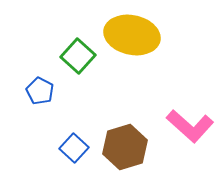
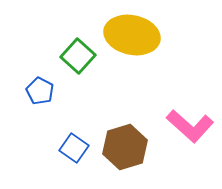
blue square: rotated 8 degrees counterclockwise
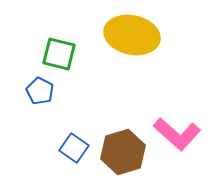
green square: moved 19 px left, 2 px up; rotated 28 degrees counterclockwise
pink L-shape: moved 13 px left, 8 px down
brown hexagon: moved 2 px left, 5 px down
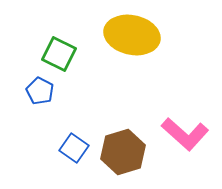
green square: rotated 12 degrees clockwise
pink L-shape: moved 8 px right
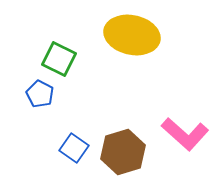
green square: moved 5 px down
blue pentagon: moved 3 px down
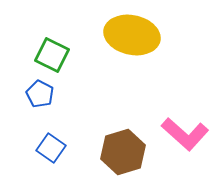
green square: moved 7 px left, 4 px up
blue square: moved 23 px left
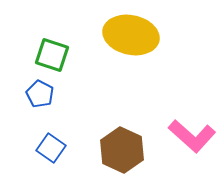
yellow ellipse: moved 1 px left
green square: rotated 8 degrees counterclockwise
pink L-shape: moved 7 px right, 2 px down
brown hexagon: moved 1 px left, 2 px up; rotated 18 degrees counterclockwise
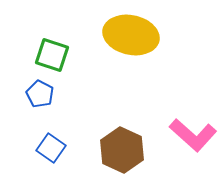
pink L-shape: moved 1 px right, 1 px up
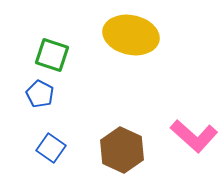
pink L-shape: moved 1 px right, 1 px down
